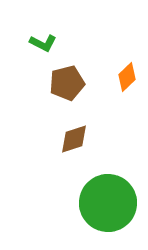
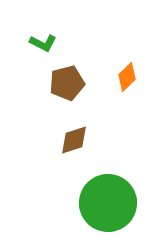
brown diamond: moved 1 px down
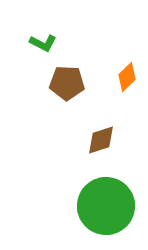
brown pentagon: rotated 16 degrees clockwise
brown diamond: moved 27 px right
green circle: moved 2 px left, 3 px down
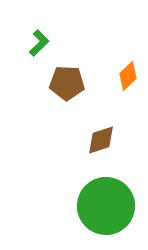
green L-shape: moved 4 px left; rotated 72 degrees counterclockwise
orange diamond: moved 1 px right, 1 px up
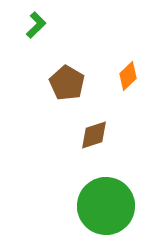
green L-shape: moved 3 px left, 18 px up
brown pentagon: rotated 28 degrees clockwise
brown diamond: moved 7 px left, 5 px up
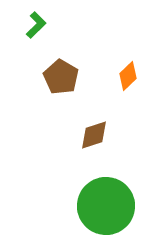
brown pentagon: moved 6 px left, 6 px up
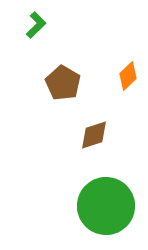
brown pentagon: moved 2 px right, 6 px down
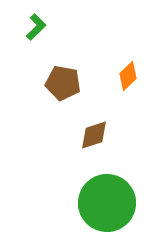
green L-shape: moved 2 px down
brown pentagon: rotated 20 degrees counterclockwise
green circle: moved 1 px right, 3 px up
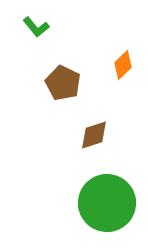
green L-shape: rotated 96 degrees clockwise
orange diamond: moved 5 px left, 11 px up
brown pentagon: rotated 16 degrees clockwise
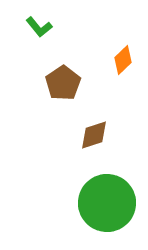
green L-shape: moved 3 px right
orange diamond: moved 5 px up
brown pentagon: rotated 12 degrees clockwise
